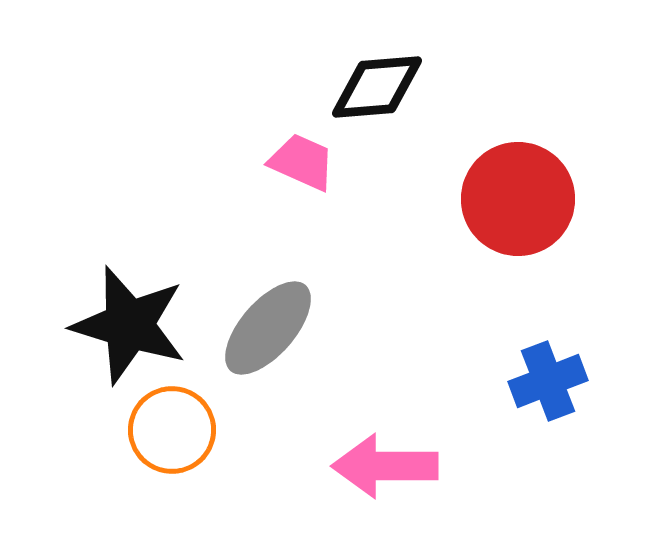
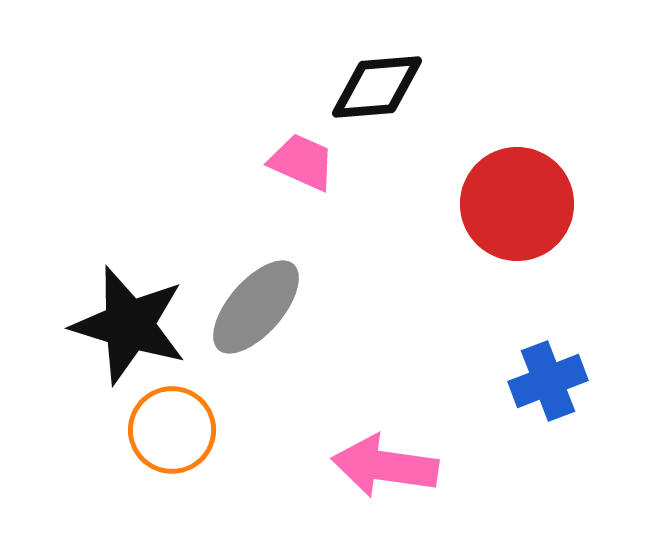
red circle: moved 1 px left, 5 px down
gray ellipse: moved 12 px left, 21 px up
pink arrow: rotated 8 degrees clockwise
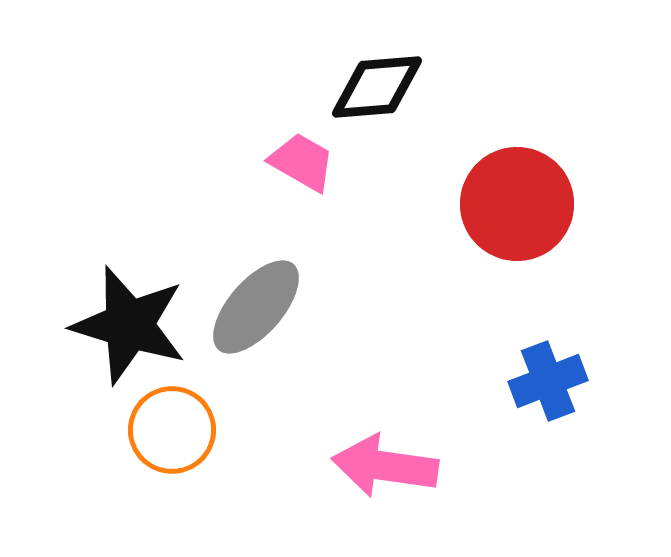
pink trapezoid: rotated 6 degrees clockwise
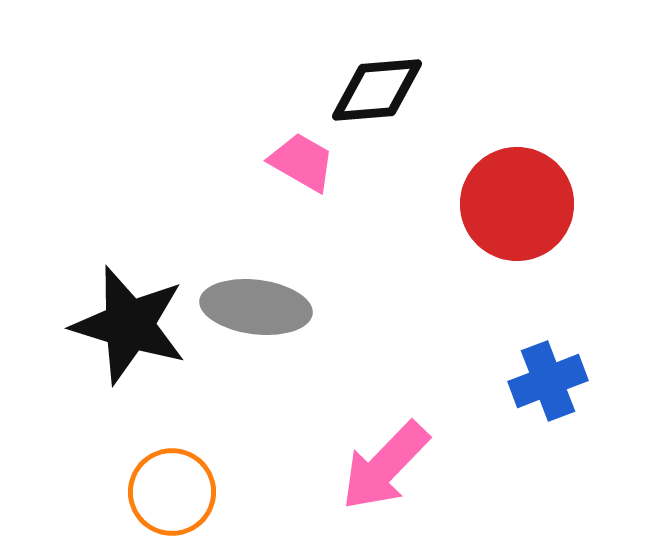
black diamond: moved 3 px down
gray ellipse: rotated 56 degrees clockwise
orange circle: moved 62 px down
pink arrow: rotated 54 degrees counterclockwise
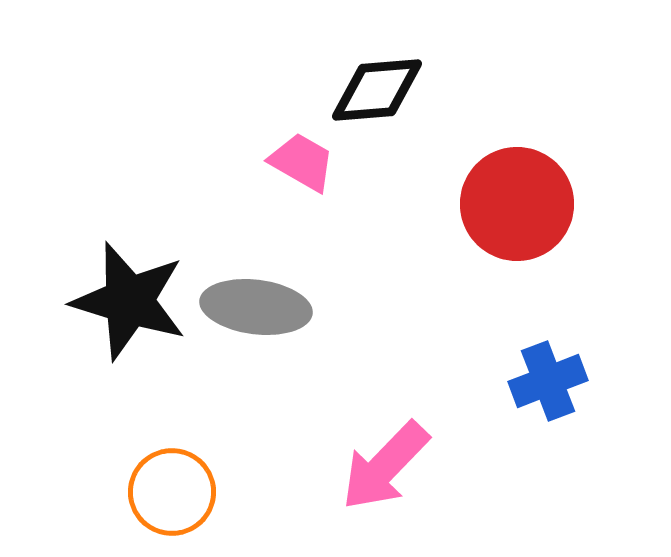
black star: moved 24 px up
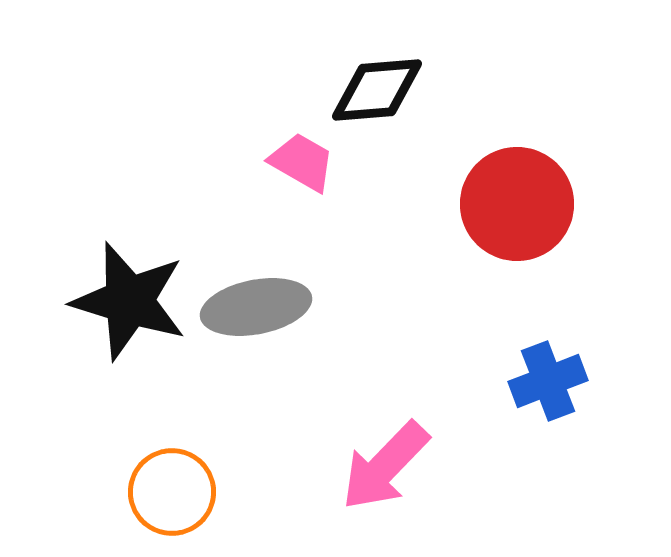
gray ellipse: rotated 18 degrees counterclockwise
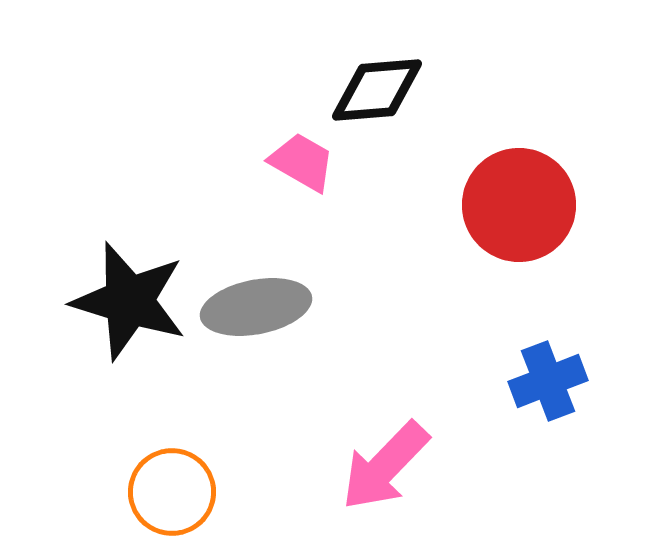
red circle: moved 2 px right, 1 px down
